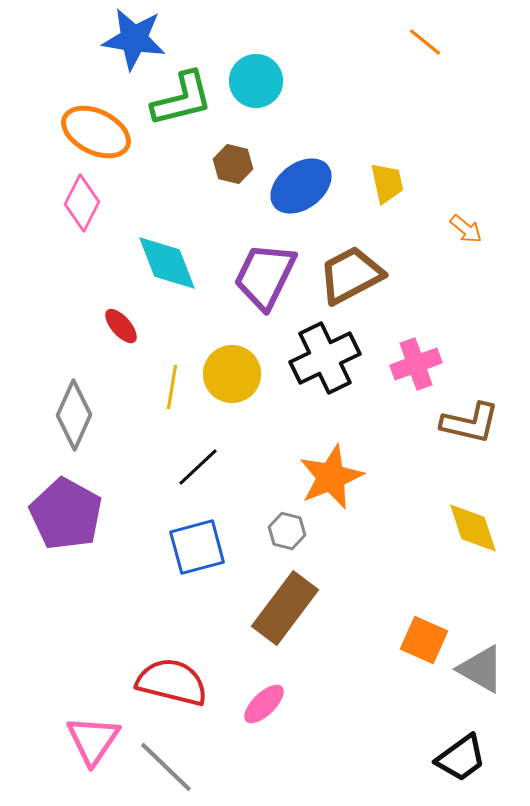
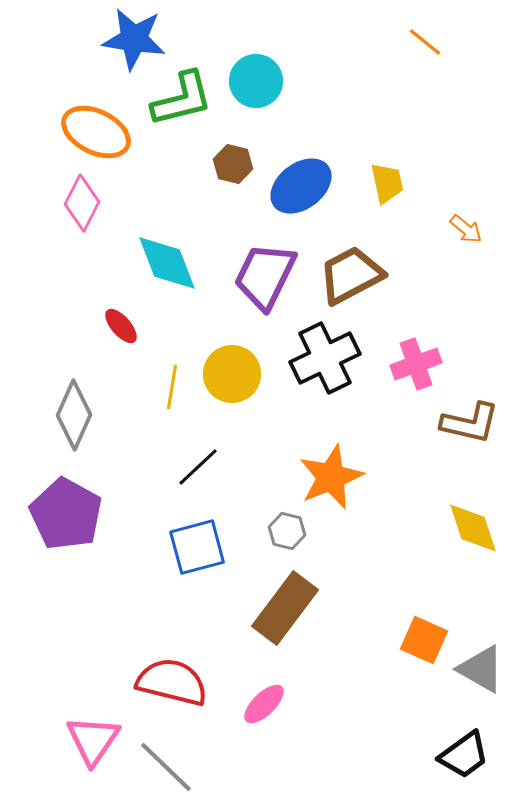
black trapezoid: moved 3 px right, 3 px up
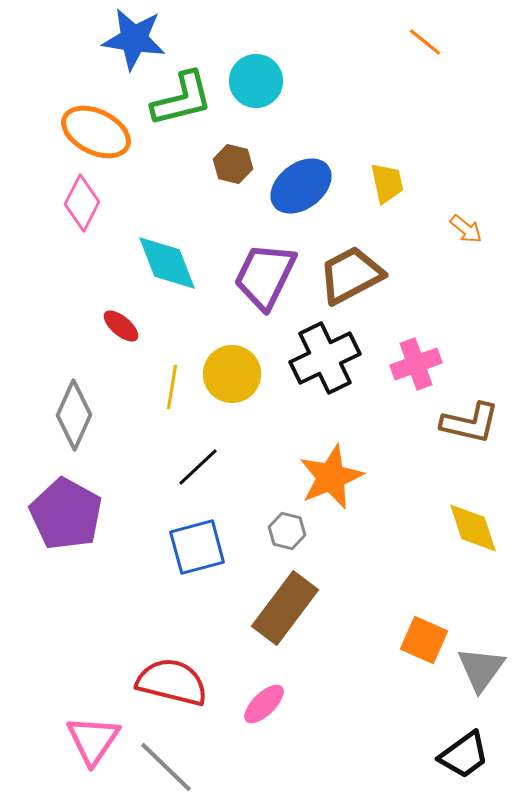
red ellipse: rotated 9 degrees counterclockwise
gray triangle: rotated 36 degrees clockwise
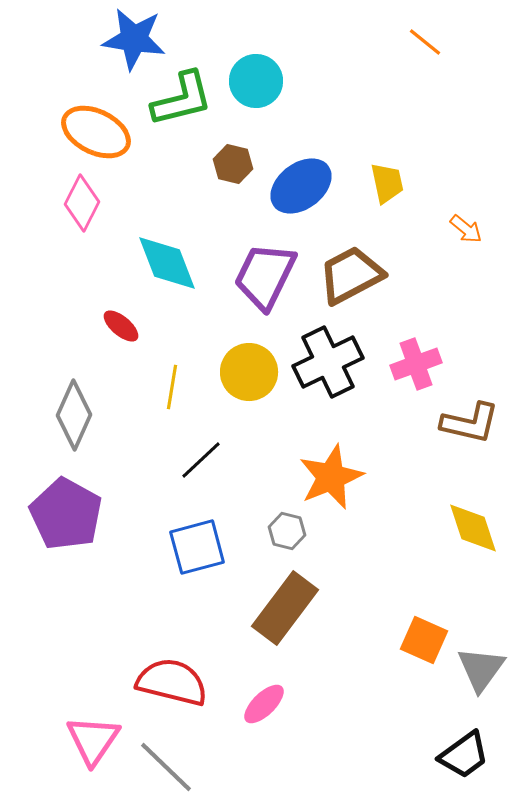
black cross: moved 3 px right, 4 px down
yellow circle: moved 17 px right, 2 px up
black line: moved 3 px right, 7 px up
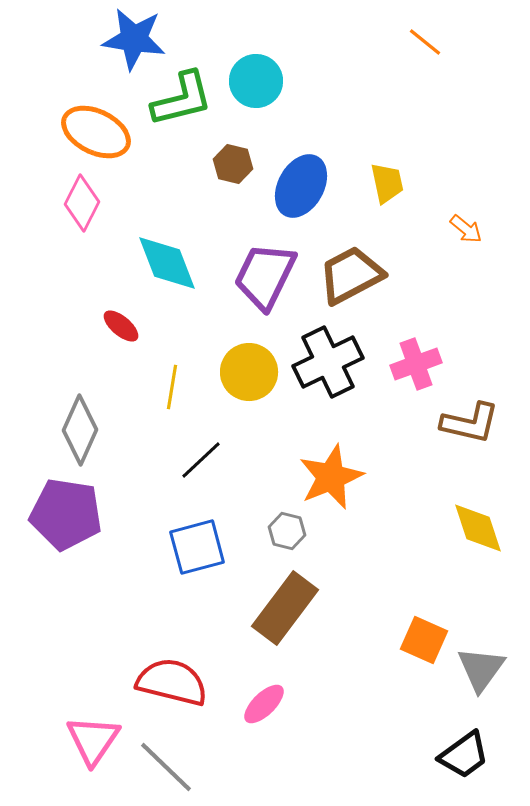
blue ellipse: rotated 24 degrees counterclockwise
gray diamond: moved 6 px right, 15 px down
purple pentagon: rotated 20 degrees counterclockwise
yellow diamond: moved 5 px right
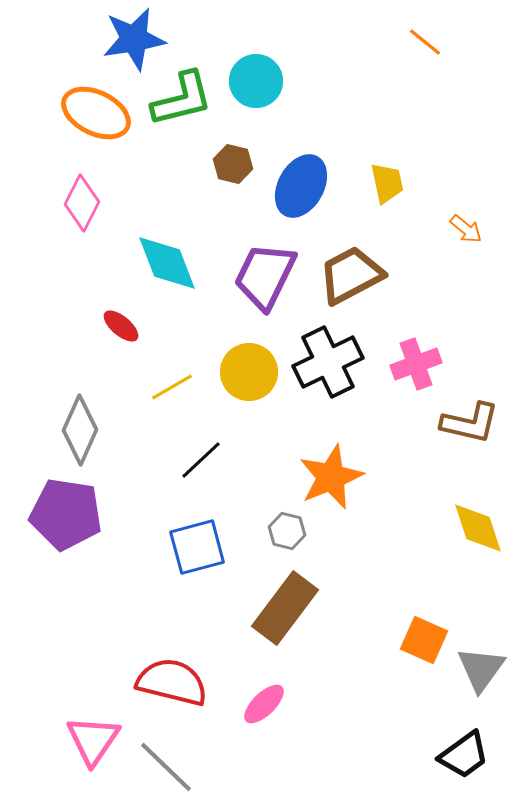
blue star: rotated 18 degrees counterclockwise
orange ellipse: moved 19 px up
yellow line: rotated 51 degrees clockwise
